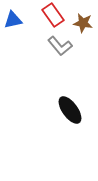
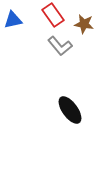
brown star: moved 1 px right, 1 px down
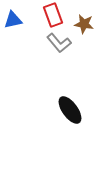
red rectangle: rotated 15 degrees clockwise
gray L-shape: moved 1 px left, 3 px up
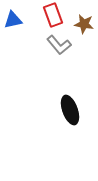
gray L-shape: moved 2 px down
black ellipse: rotated 16 degrees clockwise
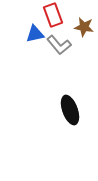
blue triangle: moved 22 px right, 14 px down
brown star: moved 3 px down
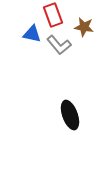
blue triangle: moved 3 px left; rotated 24 degrees clockwise
black ellipse: moved 5 px down
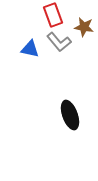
blue triangle: moved 2 px left, 15 px down
gray L-shape: moved 3 px up
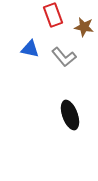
gray L-shape: moved 5 px right, 15 px down
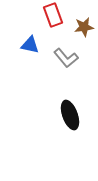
brown star: rotated 18 degrees counterclockwise
blue triangle: moved 4 px up
gray L-shape: moved 2 px right, 1 px down
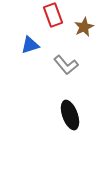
brown star: rotated 18 degrees counterclockwise
blue triangle: rotated 30 degrees counterclockwise
gray L-shape: moved 7 px down
